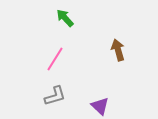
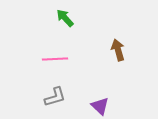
pink line: rotated 55 degrees clockwise
gray L-shape: moved 1 px down
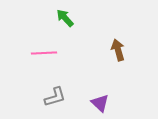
pink line: moved 11 px left, 6 px up
purple triangle: moved 3 px up
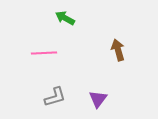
green arrow: rotated 18 degrees counterclockwise
purple triangle: moved 2 px left, 4 px up; rotated 24 degrees clockwise
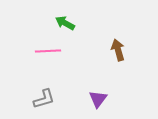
green arrow: moved 5 px down
pink line: moved 4 px right, 2 px up
gray L-shape: moved 11 px left, 2 px down
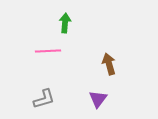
green arrow: rotated 66 degrees clockwise
brown arrow: moved 9 px left, 14 px down
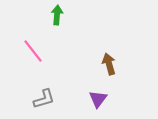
green arrow: moved 8 px left, 8 px up
pink line: moved 15 px left; rotated 55 degrees clockwise
